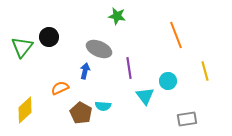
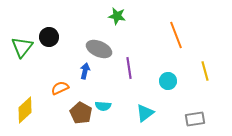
cyan triangle: moved 17 px down; rotated 30 degrees clockwise
gray rectangle: moved 8 px right
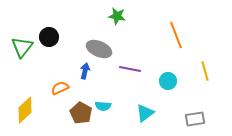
purple line: moved 1 px right, 1 px down; rotated 70 degrees counterclockwise
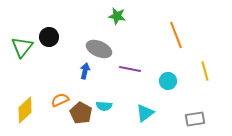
orange semicircle: moved 12 px down
cyan semicircle: moved 1 px right
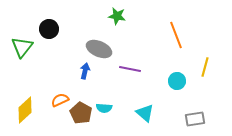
black circle: moved 8 px up
yellow line: moved 4 px up; rotated 30 degrees clockwise
cyan circle: moved 9 px right
cyan semicircle: moved 2 px down
cyan triangle: rotated 42 degrees counterclockwise
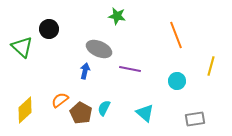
green triangle: rotated 25 degrees counterclockwise
yellow line: moved 6 px right, 1 px up
orange semicircle: rotated 12 degrees counterclockwise
cyan semicircle: rotated 112 degrees clockwise
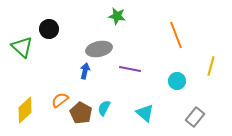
gray ellipse: rotated 35 degrees counterclockwise
gray rectangle: moved 2 px up; rotated 42 degrees counterclockwise
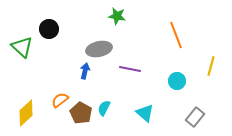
yellow diamond: moved 1 px right, 3 px down
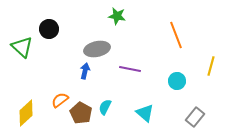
gray ellipse: moved 2 px left
cyan semicircle: moved 1 px right, 1 px up
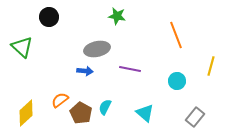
black circle: moved 12 px up
blue arrow: rotated 84 degrees clockwise
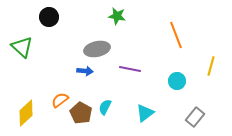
cyan triangle: rotated 42 degrees clockwise
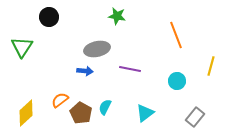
green triangle: rotated 20 degrees clockwise
